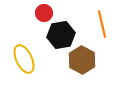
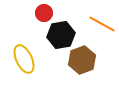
orange line: rotated 48 degrees counterclockwise
brown hexagon: rotated 12 degrees clockwise
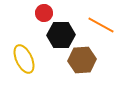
orange line: moved 1 px left, 1 px down
black hexagon: rotated 8 degrees clockwise
brown hexagon: rotated 16 degrees clockwise
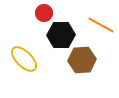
yellow ellipse: rotated 20 degrees counterclockwise
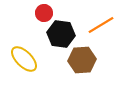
orange line: rotated 60 degrees counterclockwise
black hexagon: moved 1 px up; rotated 8 degrees clockwise
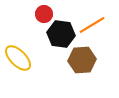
red circle: moved 1 px down
orange line: moved 9 px left
yellow ellipse: moved 6 px left, 1 px up
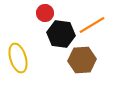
red circle: moved 1 px right, 1 px up
yellow ellipse: rotated 28 degrees clockwise
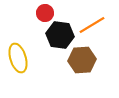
black hexagon: moved 1 px left, 1 px down
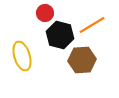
black hexagon: rotated 8 degrees clockwise
yellow ellipse: moved 4 px right, 2 px up
